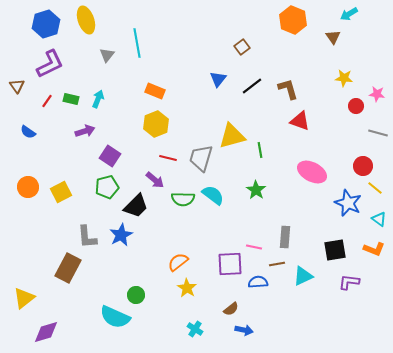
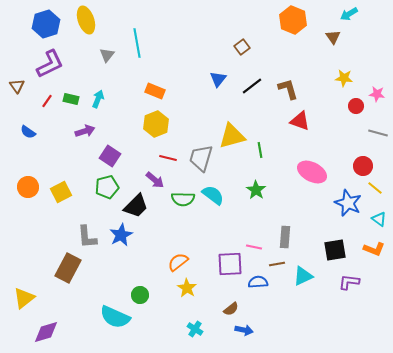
green circle at (136, 295): moved 4 px right
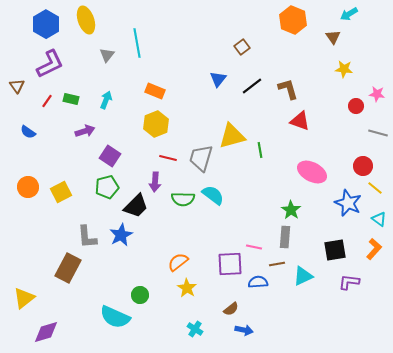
blue hexagon at (46, 24): rotated 12 degrees counterclockwise
yellow star at (344, 78): moved 9 px up
cyan arrow at (98, 99): moved 8 px right, 1 px down
purple arrow at (155, 180): moved 2 px down; rotated 54 degrees clockwise
green star at (256, 190): moved 35 px right, 20 px down
orange L-shape at (374, 249): rotated 70 degrees counterclockwise
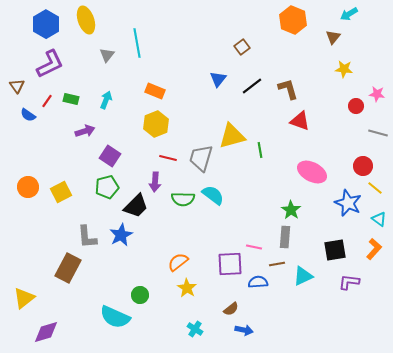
brown triangle at (333, 37): rotated 14 degrees clockwise
blue semicircle at (28, 132): moved 17 px up
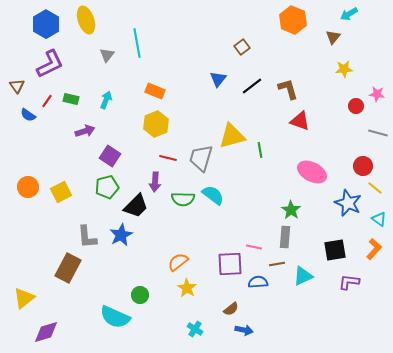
yellow star at (344, 69): rotated 12 degrees counterclockwise
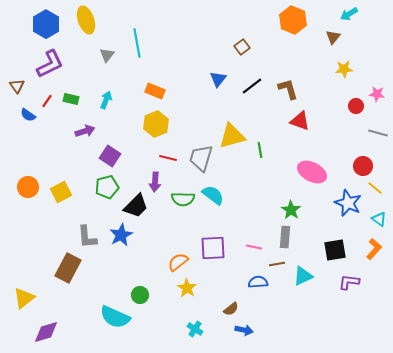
purple square at (230, 264): moved 17 px left, 16 px up
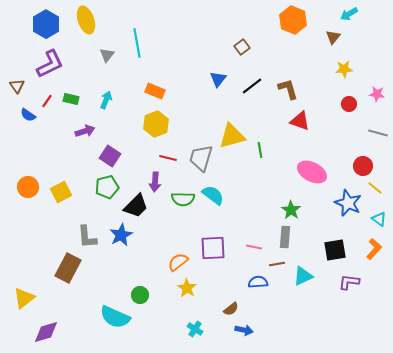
red circle at (356, 106): moved 7 px left, 2 px up
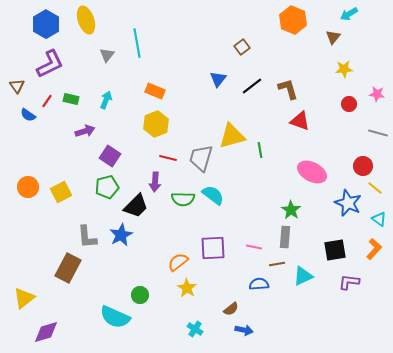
blue semicircle at (258, 282): moved 1 px right, 2 px down
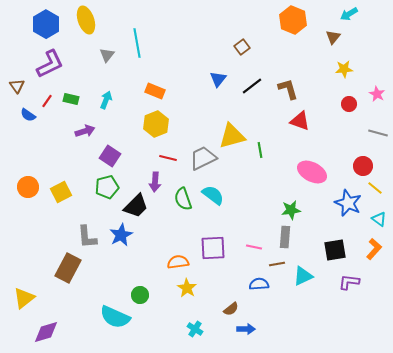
pink star at (377, 94): rotated 21 degrees clockwise
gray trapezoid at (201, 158): moved 2 px right; rotated 48 degrees clockwise
green semicircle at (183, 199): rotated 70 degrees clockwise
green star at (291, 210): rotated 30 degrees clockwise
orange semicircle at (178, 262): rotated 30 degrees clockwise
blue arrow at (244, 330): moved 2 px right, 1 px up; rotated 12 degrees counterclockwise
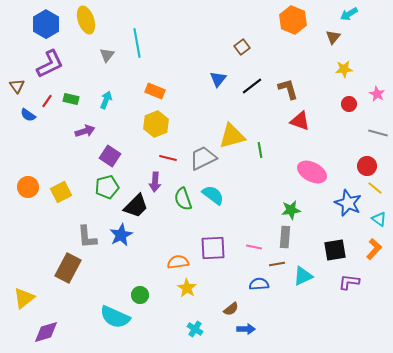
red circle at (363, 166): moved 4 px right
